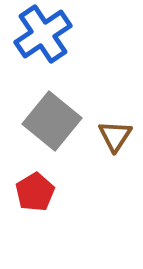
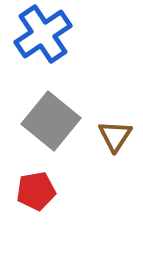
gray square: moved 1 px left
red pentagon: moved 1 px right, 1 px up; rotated 21 degrees clockwise
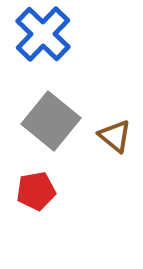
blue cross: rotated 12 degrees counterclockwise
brown triangle: rotated 24 degrees counterclockwise
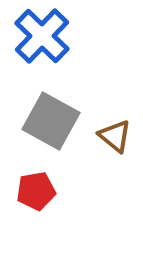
blue cross: moved 1 px left, 2 px down
gray square: rotated 10 degrees counterclockwise
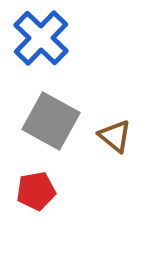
blue cross: moved 1 px left, 2 px down
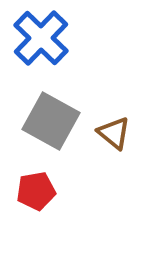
brown triangle: moved 1 px left, 3 px up
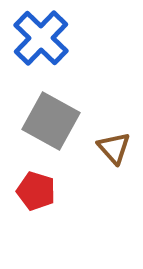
brown triangle: moved 15 px down; rotated 9 degrees clockwise
red pentagon: rotated 27 degrees clockwise
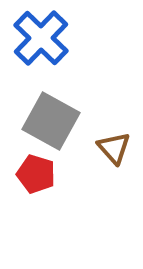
red pentagon: moved 17 px up
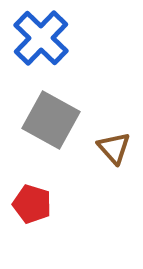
gray square: moved 1 px up
red pentagon: moved 4 px left, 30 px down
